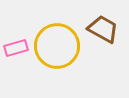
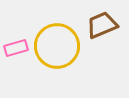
brown trapezoid: moved 1 px left, 4 px up; rotated 52 degrees counterclockwise
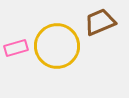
brown trapezoid: moved 2 px left, 3 px up
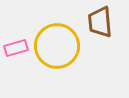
brown trapezoid: rotated 72 degrees counterclockwise
